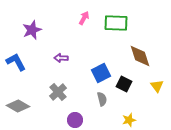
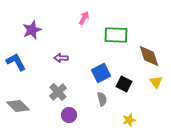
green rectangle: moved 12 px down
brown diamond: moved 9 px right
yellow triangle: moved 1 px left, 4 px up
gray diamond: rotated 15 degrees clockwise
purple circle: moved 6 px left, 5 px up
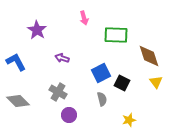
pink arrow: rotated 136 degrees clockwise
purple star: moved 5 px right; rotated 18 degrees counterclockwise
purple arrow: moved 1 px right; rotated 16 degrees clockwise
black square: moved 2 px left, 1 px up
gray cross: rotated 18 degrees counterclockwise
gray diamond: moved 5 px up
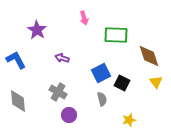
blue L-shape: moved 2 px up
gray diamond: rotated 40 degrees clockwise
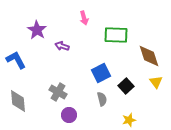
purple arrow: moved 12 px up
black square: moved 4 px right, 3 px down; rotated 21 degrees clockwise
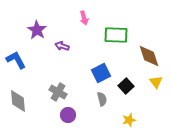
purple circle: moved 1 px left
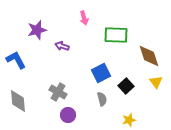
purple star: rotated 24 degrees clockwise
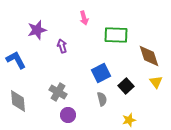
purple arrow: rotated 56 degrees clockwise
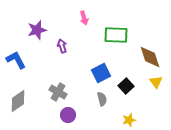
brown diamond: moved 1 px right, 1 px down
gray diamond: rotated 60 degrees clockwise
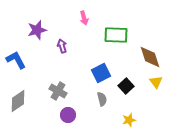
gray cross: moved 1 px up
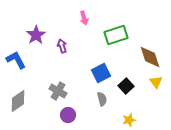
purple star: moved 1 px left, 5 px down; rotated 18 degrees counterclockwise
green rectangle: rotated 20 degrees counterclockwise
